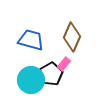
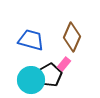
black pentagon: moved 1 px left, 1 px down
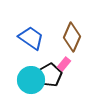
blue trapezoid: moved 2 px up; rotated 20 degrees clockwise
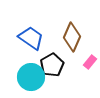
pink rectangle: moved 26 px right, 2 px up
black pentagon: moved 2 px right, 10 px up
cyan circle: moved 3 px up
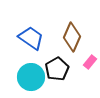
black pentagon: moved 5 px right, 4 px down
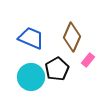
blue trapezoid: rotated 12 degrees counterclockwise
pink rectangle: moved 2 px left, 2 px up
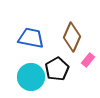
blue trapezoid: rotated 12 degrees counterclockwise
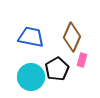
blue trapezoid: moved 1 px up
pink rectangle: moved 6 px left; rotated 24 degrees counterclockwise
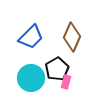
blue trapezoid: rotated 124 degrees clockwise
pink rectangle: moved 16 px left, 22 px down
cyan circle: moved 1 px down
